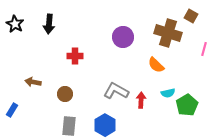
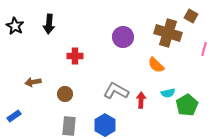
black star: moved 2 px down
brown arrow: rotated 21 degrees counterclockwise
blue rectangle: moved 2 px right, 6 px down; rotated 24 degrees clockwise
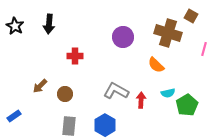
brown arrow: moved 7 px right, 4 px down; rotated 35 degrees counterclockwise
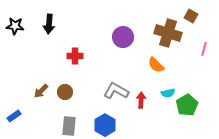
black star: rotated 24 degrees counterclockwise
brown arrow: moved 1 px right, 5 px down
brown circle: moved 2 px up
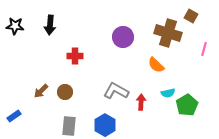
black arrow: moved 1 px right, 1 px down
red arrow: moved 2 px down
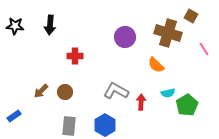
purple circle: moved 2 px right
pink line: rotated 48 degrees counterclockwise
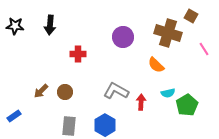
purple circle: moved 2 px left
red cross: moved 3 px right, 2 px up
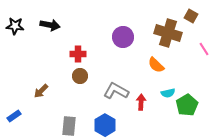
black arrow: rotated 84 degrees counterclockwise
brown circle: moved 15 px right, 16 px up
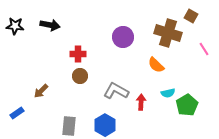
blue rectangle: moved 3 px right, 3 px up
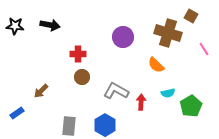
brown circle: moved 2 px right, 1 px down
green pentagon: moved 4 px right, 1 px down
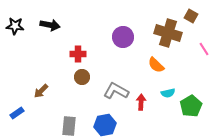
blue hexagon: rotated 20 degrees clockwise
